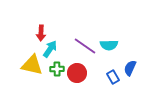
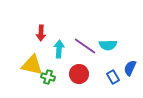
cyan semicircle: moved 1 px left
cyan arrow: moved 9 px right; rotated 30 degrees counterclockwise
green cross: moved 9 px left, 8 px down; rotated 16 degrees clockwise
red circle: moved 2 px right, 1 px down
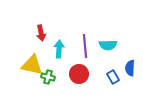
red arrow: rotated 14 degrees counterclockwise
purple line: rotated 50 degrees clockwise
blue semicircle: rotated 21 degrees counterclockwise
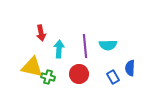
yellow triangle: moved 2 px down
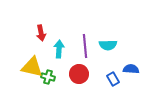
blue semicircle: moved 1 px right, 1 px down; rotated 91 degrees clockwise
blue rectangle: moved 2 px down
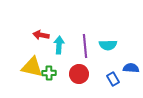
red arrow: moved 2 px down; rotated 112 degrees clockwise
cyan arrow: moved 4 px up
blue semicircle: moved 1 px up
green cross: moved 1 px right, 4 px up; rotated 16 degrees counterclockwise
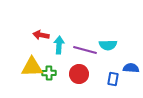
purple line: moved 4 px down; rotated 70 degrees counterclockwise
yellow triangle: rotated 15 degrees counterclockwise
blue rectangle: rotated 40 degrees clockwise
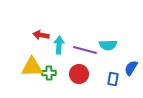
blue semicircle: rotated 63 degrees counterclockwise
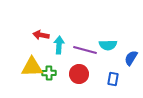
blue semicircle: moved 10 px up
